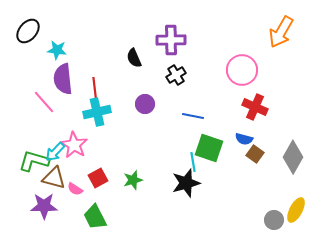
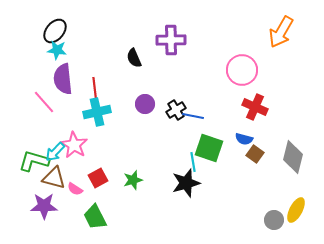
black ellipse: moved 27 px right
black cross: moved 35 px down
gray diamond: rotated 16 degrees counterclockwise
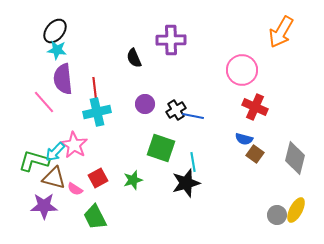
green square: moved 48 px left
gray diamond: moved 2 px right, 1 px down
gray circle: moved 3 px right, 5 px up
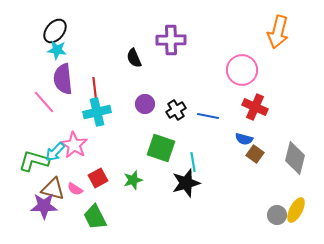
orange arrow: moved 3 px left; rotated 16 degrees counterclockwise
blue line: moved 15 px right
brown triangle: moved 1 px left, 11 px down
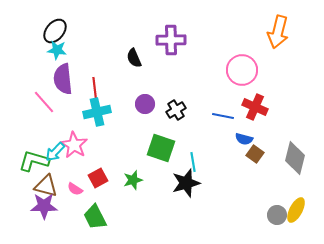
blue line: moved 15 px right
brown triangle: moved 7 px left, 3 px up
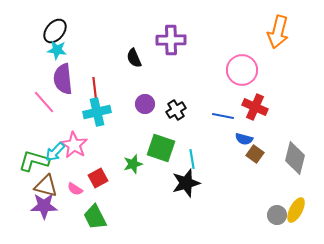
cyan line: moved 1 px left, 3 px up
green star: moved 16 px up
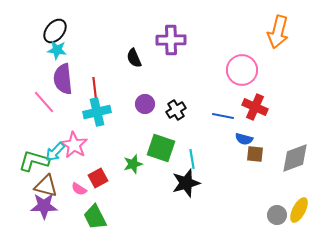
brown square: rotated 30 degrees counterclockwise
gray diamond: rotated 56 degrees clockwise
pink semicircle: moved 4 px right
yellow ellipse: moved 3 px right
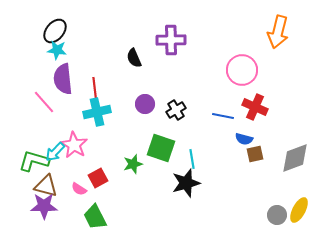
brown square: rotated 18 degrees counterclockwise
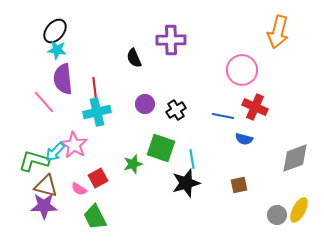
brown square: moved 16 px left, 31 px down
